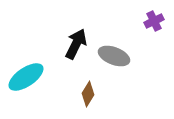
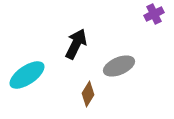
purple cross: moved 7 px up
gray ellipse: moved 5 px right, 10 px down; rotated 44 degrees counterclockwise
cyan ellipse: moved 1 px right, 2 px up
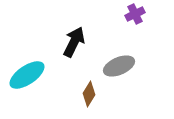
purple cross: moved 19 px left
black arrow: moved 2 px left, 2 px up
brown diamond: moved 1 px right
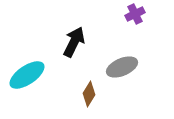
gray ellipse: moved 3 px right, 1 px down
